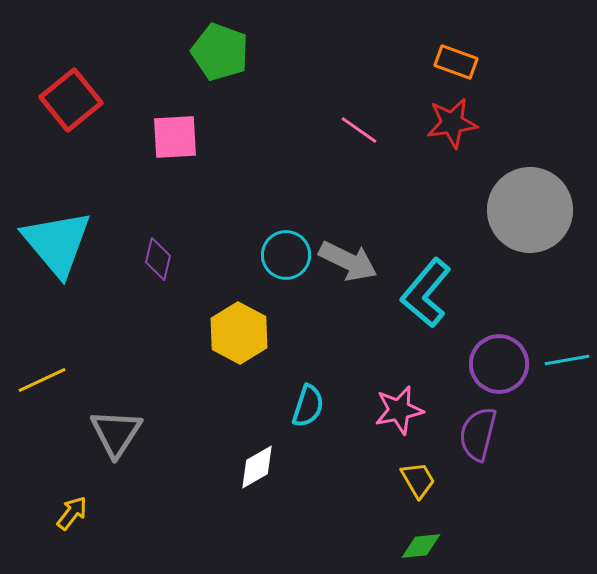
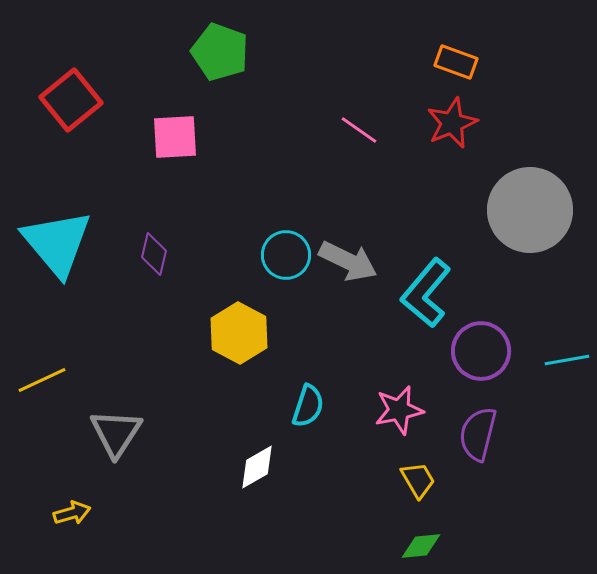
red star: rotated 15 degrees counterclockwise
purple diamond: moved 4 px left, 5 px up
purple circle: moved 18 px left, 13 px up
yellow arrow: rotated 36 degrees clockwise
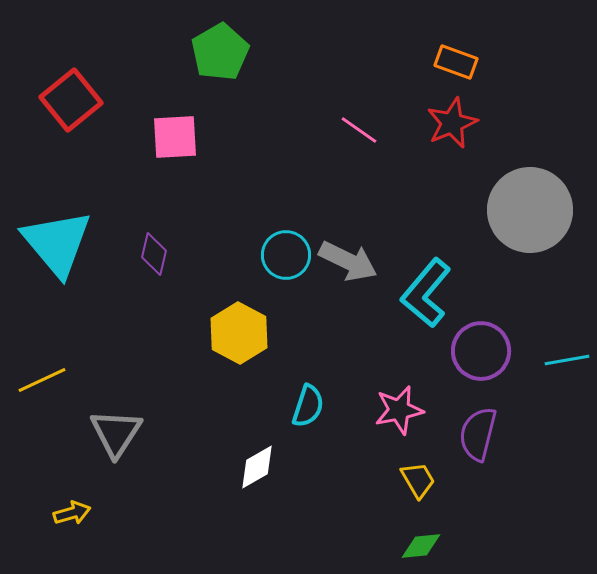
green pentagon: rotated 22 degrees clockwise
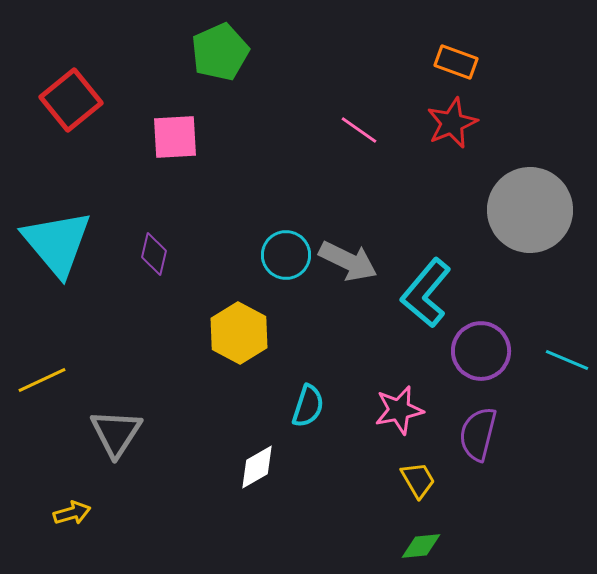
green pentagon: rotated 6 degrees clockwise
cyan line: rotated 33 degrees clockwise
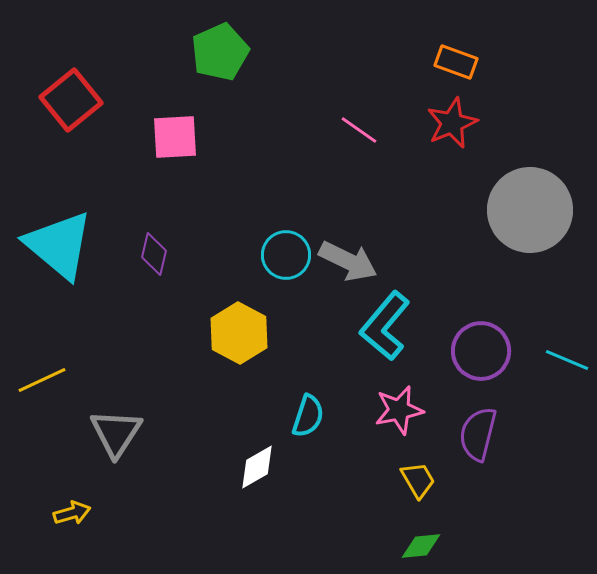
cyan triangle: moved 2 px right, 2 px down; rotated 10 degrees counterclockwise
cyan L-shape: moved 41 px left, 33 px down
cyan semicircle: moved 10 px down
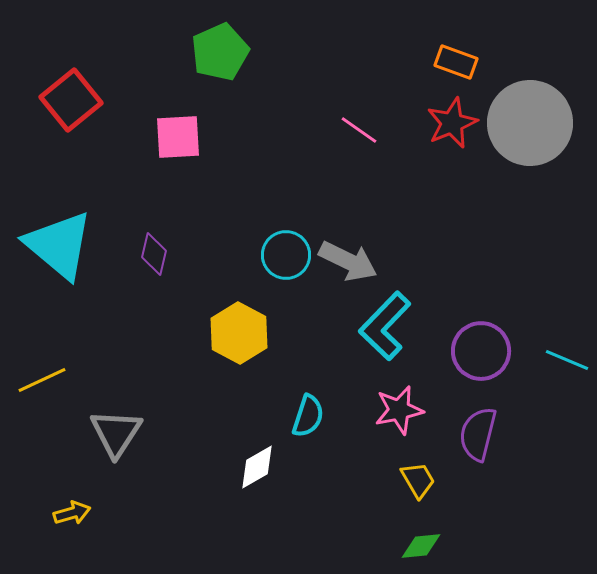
pink square: moved 3 px right
gray circle: moved 87 px up
cyan L-shape: rotated 4 degrees clockwise
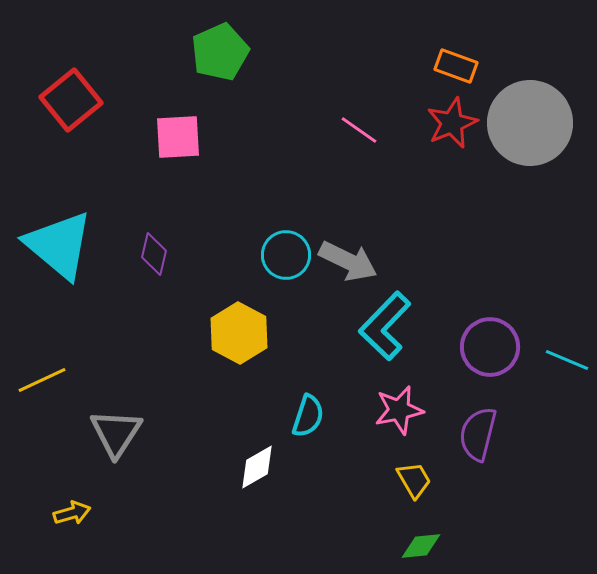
orange rectangle: moved 4 px down
purple circle: moved 9 px right, 4 px up
yellow trapezoid: moved 4 px left
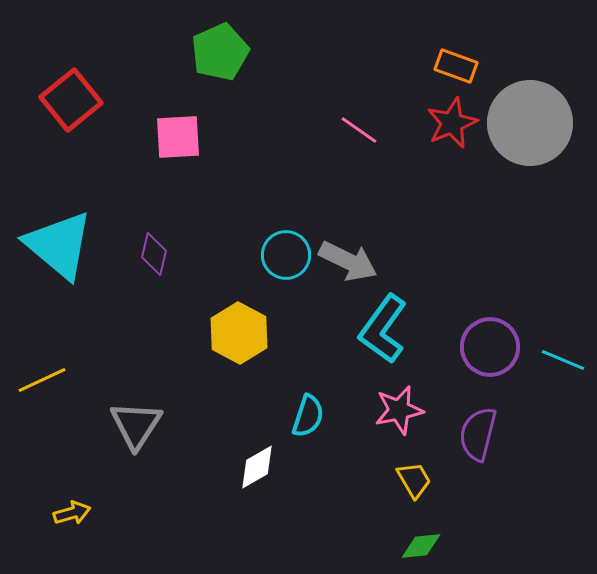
cyan L-shape: moved 2 px left, 3 px down; rotated 8 degrees counterclockwise
cyan line: moved 4 px left
gray triangle: moved 20 px right, 8 px up
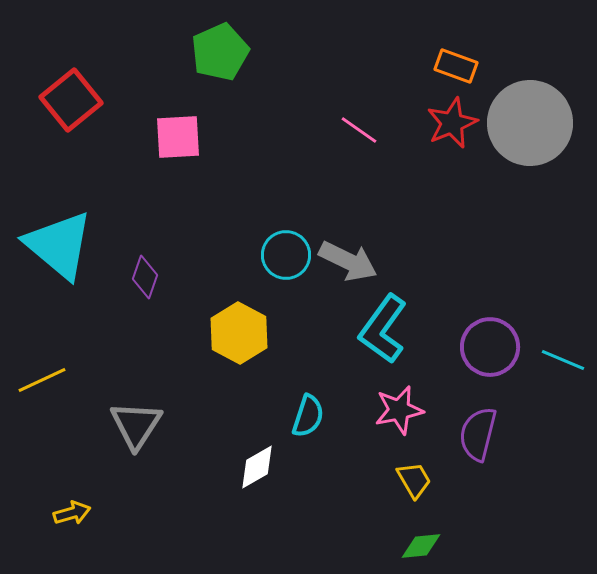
purple diamond: moved 9 px left, 23 px down; rotated 6 degrees clockwise
